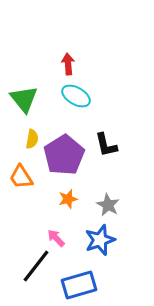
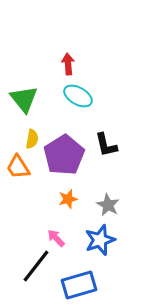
cyan ellipse: moved 2 px right
orange trapezoid: moved 3 px left, 10 px up
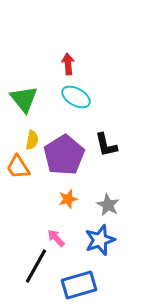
cyan ellipse: moved 2 px left, 1 px down
yellow semicircle: moved 1 px down
black line: rotated 9 degrees counterclockwise
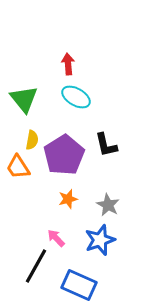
blue rectangle: rotated 40 degrees clockwise
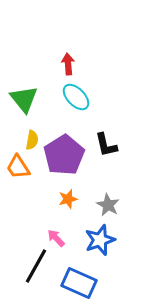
cyan ellipse: rotated 16 degrees clockwise
blue rectangle: moved 2 px up
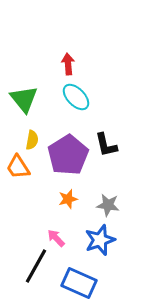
purple pentagon: moved 4 px right
gray star: rotated 20 degrees counterclockwise
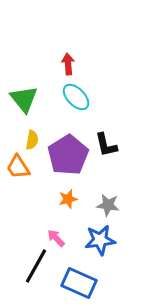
blue star: rotated 12 degrees clockwise
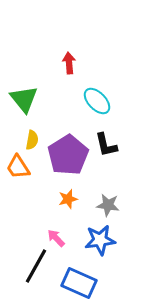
red arrow: moved 1 px right, 1 px up
cyan ellipse: moved 21 px right, 4 px down
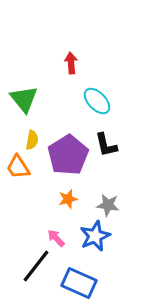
red arrow: moved 2 px right
blue star: moved 5 px left, 4 px up; rotated 16 degrees counterclockwise
black line: rotated 9 degrees clockwise
